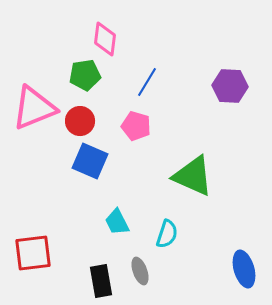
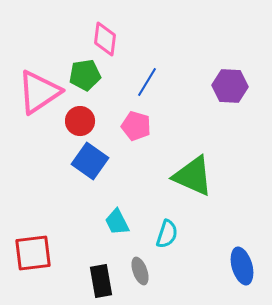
pink triangle: moved 5 px right, 16 px up; rotated 12 degrees counterclockwise
blue square: rotated 12 degrees clockwise
blue ellipse: moved 2 px left, 3 px up
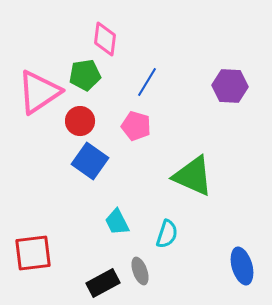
black rectangle: moved 2 px right, 2 px down; rotated 72 degrees clockwise
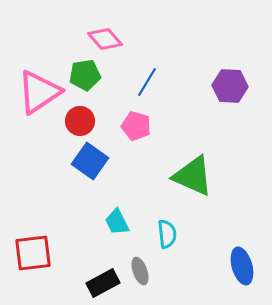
pink diamond: rotated 48 degrees counterclockwise
cyan semicircle: rotated 24 degrees counterclockwise
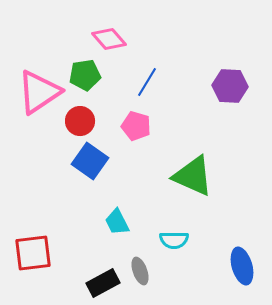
pink diamond: moved 4 px right
cyan semicircle: moved 7 px right, 6 px down; rotated 96 degrees clockwise
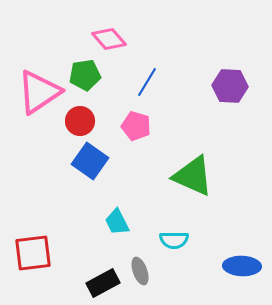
blue ellipse: rotated 72 degrees counterclockwise
